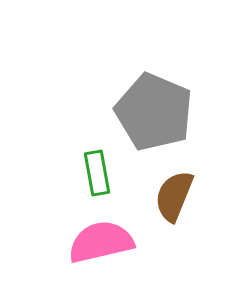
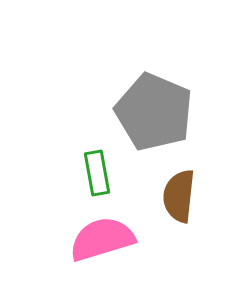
brown semicircle: moved 5 px right; rotated 16 degrees counterclockwise
pink semicircle: moved 1 px right, 3 px up; rotated 4 degrees counterclockwise
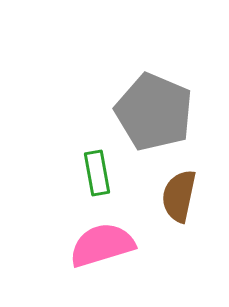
brown semicircle: rotated 6 degrees clockwise
pink semicircle: moved 6 px down
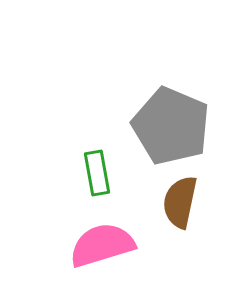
gray pentagon: moved 17 px right, 14 px down
brown semicircle: moved 1 px right, 6 px down
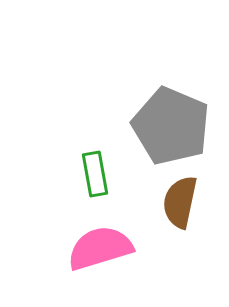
green rectangle: moved 2 px left, 1 px down
pink semicircle: moved 2 px left, 3 px down
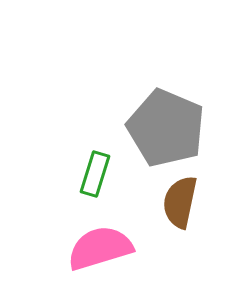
gray pentagon: moved 5 px left, 2 px down
green rectangle: rotated 27 degrees clockwise
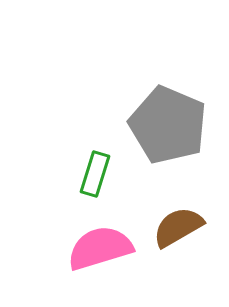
gray pentagon: moved 2 px right, 3 px up
brown semicircle: moved 2 px left, 25 px down; rotated 48 degrees clockwise
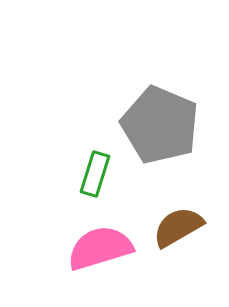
gray pentagon: moved 8 px left
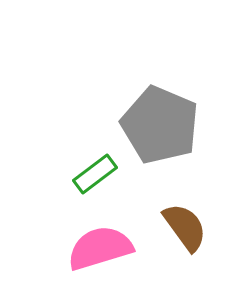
green rectangle: rotated 36 degrees clockwise
brown semicircle: moved 7 px right; rotated 84 degrees clockwise
